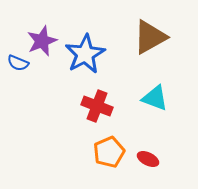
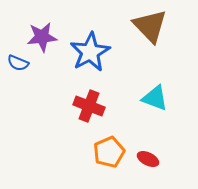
brown triangle: moved 11 px up; rotated 45 degrees counterclockwise
purple star: moved 4 px up; rotated 16 degrees clockwise
blue star: moved 5 px right, 2 px up
red cross: moved 8 px left
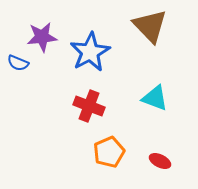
red ellipse: moved 12 px right, 2 px down
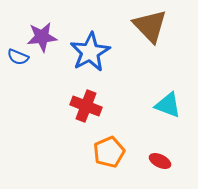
blue semicircle: moved 6 px up
cyan triangle: moved 13 px right, 7 px down
red cross: moved 3 px left
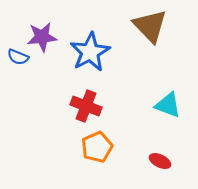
orange pentagon: moved 12 px left, 5 px up
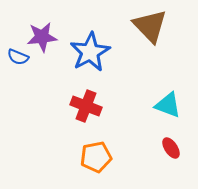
orange pentagon: moved 1 px left, 10 px down; rotated 12 degrees clockwise
red ellipse: moved 11 px right, 13 px up; rotated 30 degrees clockwise
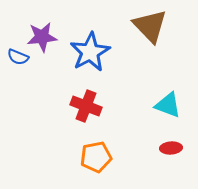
red ellipse: rotated 60 degrees counterclockwise
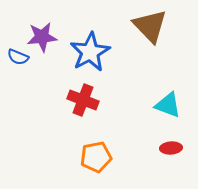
red cross: moved 3 px left, 6 px up
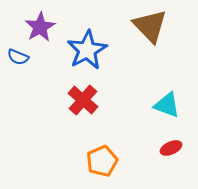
purple star: moved 2 px left, 10 px up; rotated 24 degrees counterclockwise
blue star: moved 3 px left, 2 px up
red cross: rotated 20 degrees clockwise
cyan triangle: moved 1 px left
red ellipse: rotated 20 degrees counterclockwise
orange pentagon: moved 6 px right, 4 px down; rotated 12 degrees counterclockwise
